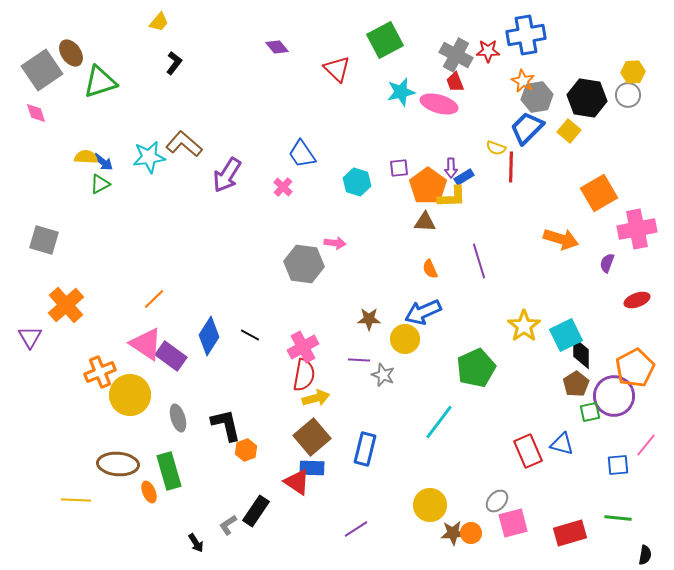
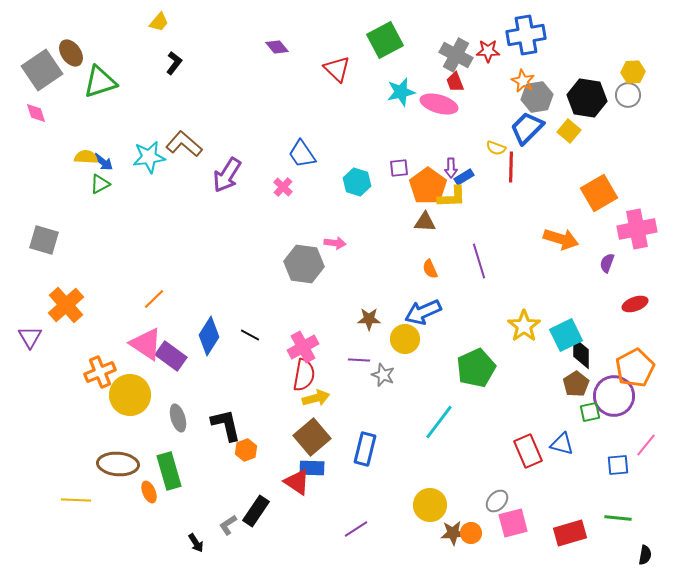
red ellipse at (637, 300): moved 2 px left, 4 px down
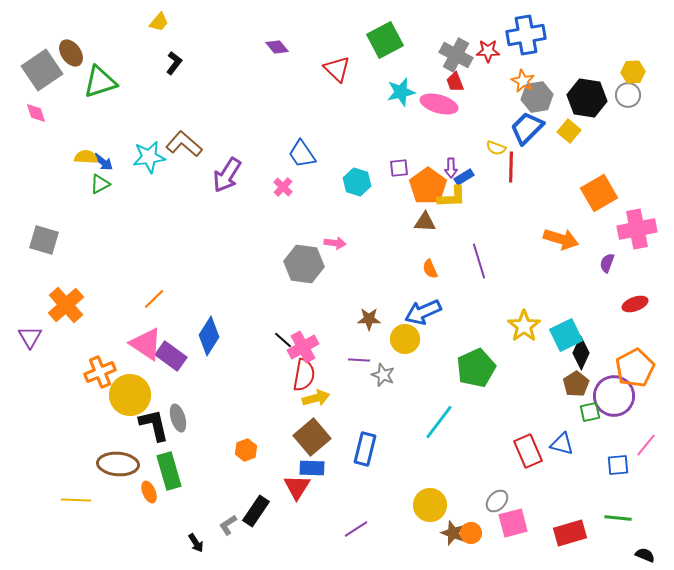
black line at (250, 335): moved 33 px right, 5 px down; rotated 12 degrees clockwise
black diamond at (581, 353): rotated 24 degrees clockwise
black L-shape at (226, 425): moved 72 px left
red triangle at (297, 482): moved 5 px down; rotated 28 degrees clockwise
brown star at (453, 533): rotated 25 degrees clockwise
black semicircle at (645, 555): rotated 78 degrees counterclockwise
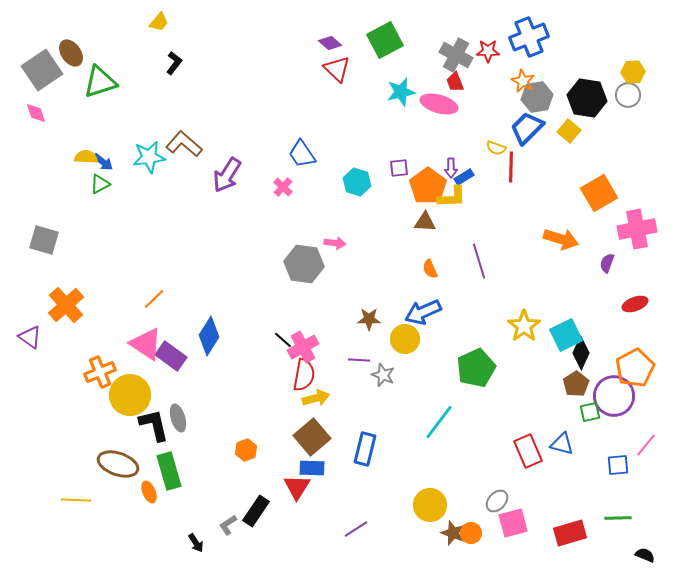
blue cross at (526, 35): moved 3 px right, 2 px down; rotated 12 degrees counterclockwise
purple diamond at (277, 47): moved 53 px right, 4 px up; rotated 10 degrees counterclockwise
purple triangle at (30, 337): rotated 25 degrees counterclockwise
brown ellipse at (118, 464): rotated 15 degrees clockwise
green line at (618, 518): rotated 8 degrees counterclockwise
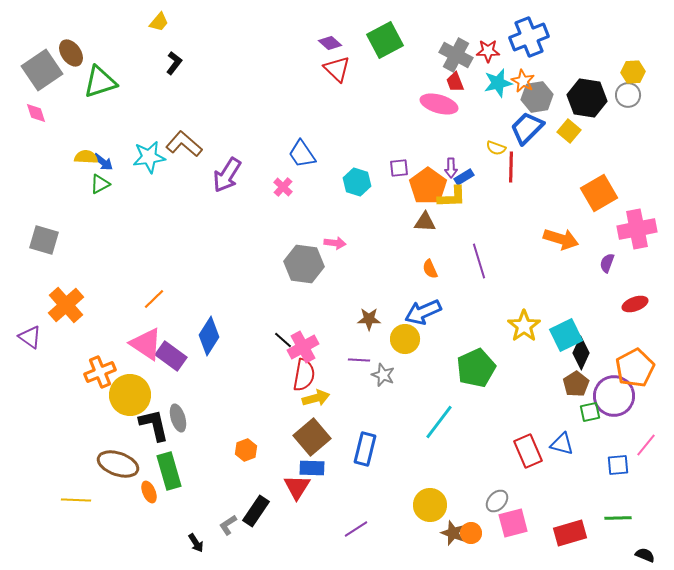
cyan star at (401, 92): moved 97 px right, 9 px up
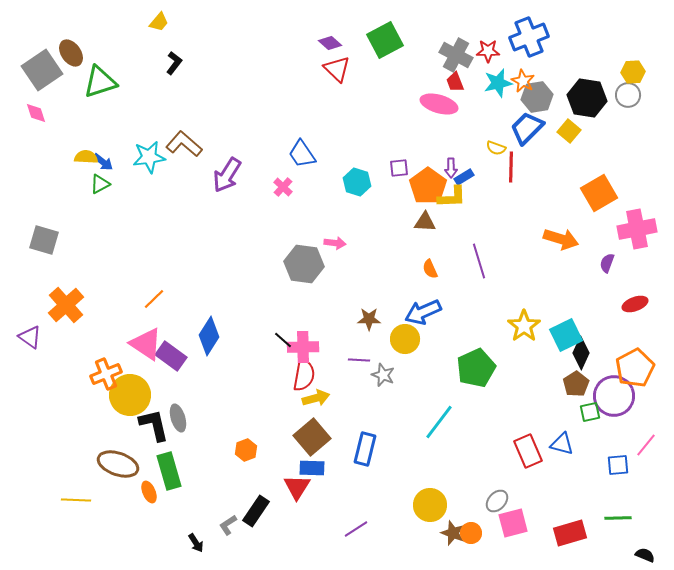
pink cross at (303, 347): rotated 28 degrees clockwise
orange cross at (100, 372): moved 6 px right, 2 px down
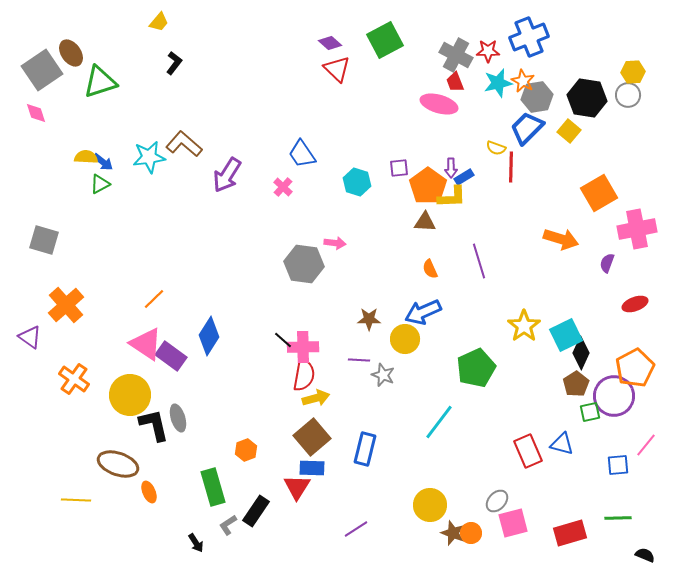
orange cross at (106, 374): moved 32 px left, 5 px down; rotated 32 degrees counterclockwise
green rectangle at (169, 471): moved 44 px right, 16 px down
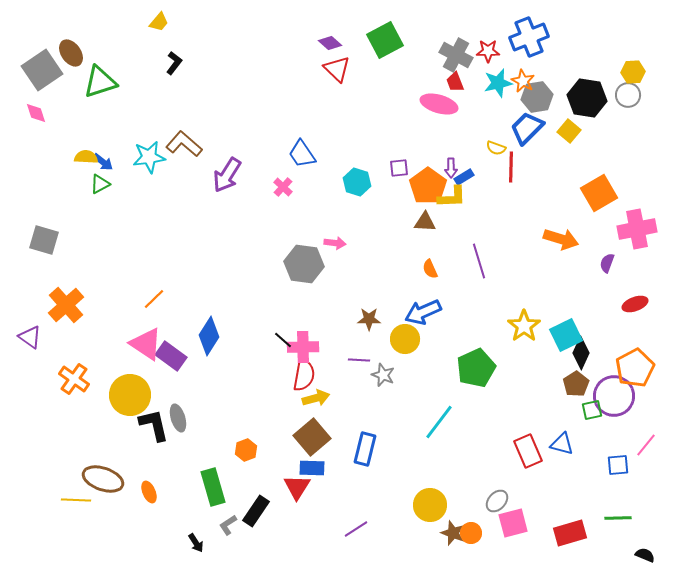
green square at (590, 412): moved 2 px right, 2 px up
brown ellipse at (118, 464): moved 15 px left, 15 px down
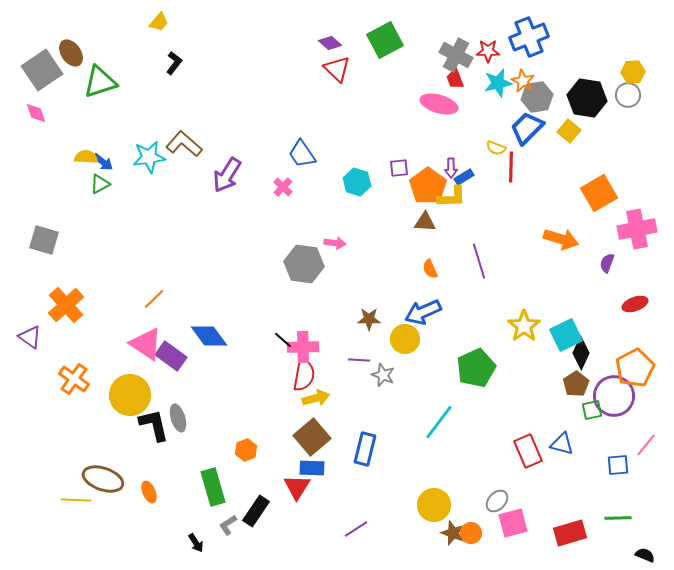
red trapezoid at (455, 82): moved 3 px up
blue diamond at (209, 336): rotated 69 degrees counterclockwise
yellow circle at (430, 505): moved 4 px right
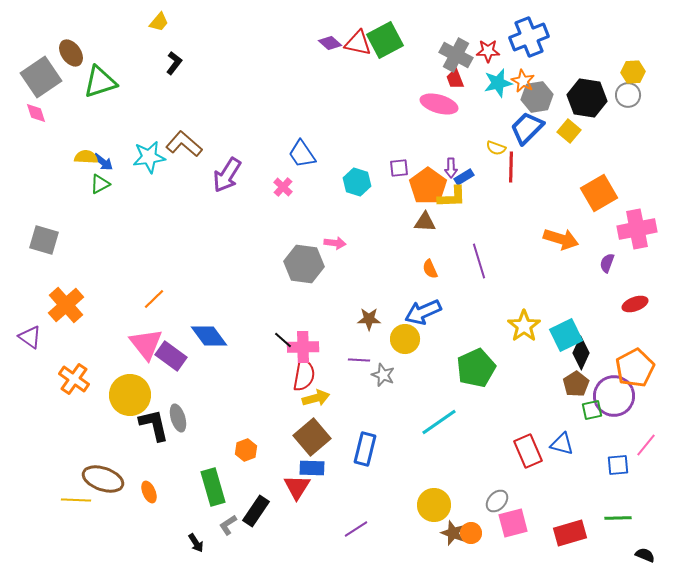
red triangle at (337, 69): moved 21 px right, 26 px up; rotated 32 degrees counterclockwise
gray square at (42, 70): moved 1 px left, 7 px down
pink triangle at (146, 344): rotated 18 degrees clockwise
cyan line at (439, 422): rotated 18 degrees clockwise
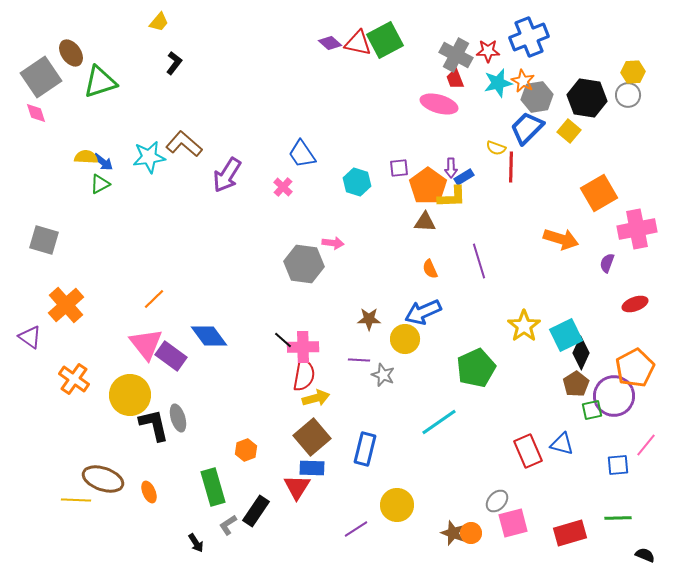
pink arrow at (335, 243): moved 2 px left
yellow circle at (434, 505): moved 37 px left
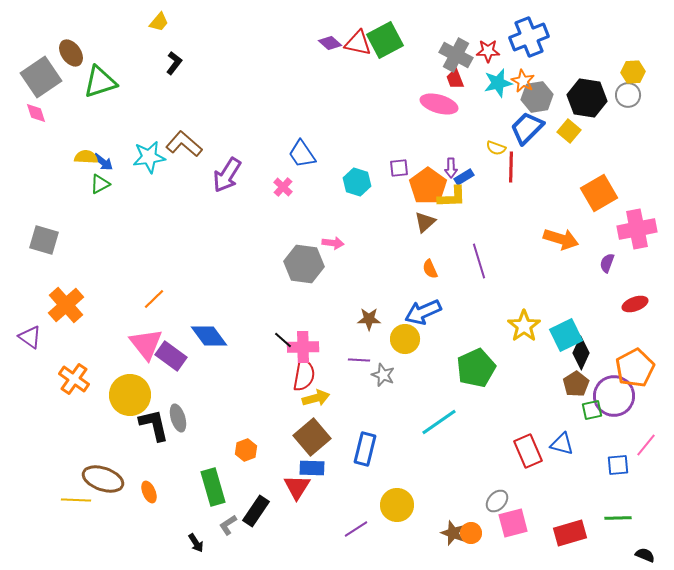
brown triangle at (425, 222): rotated 45 degrees counterclockwise
